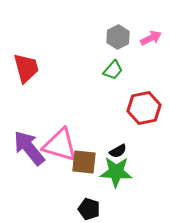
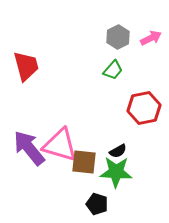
red trapezoid: moved 2 px up
black pentagon: moved 8 px right, 5 px up
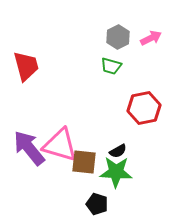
green trapezoid: moved 2 px left, 4 px up; rotated 65 degrees clockwise
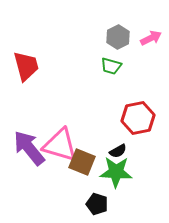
red hexagon: moved 6 px left, 10 px down
brown square: moved 2 px left; rotated 16 degrees clockwise
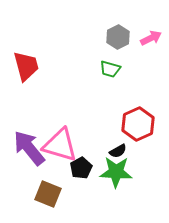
green trapezoid: moved 1 px left, 3 px down
red hexagon: moved 6 px down; rotated 12 degrees counterclockwise
brown square: moved 34 px left, 32 px down
black pentagon: moved 16 px left, 36 px up; rotated 25 degrees clockwise
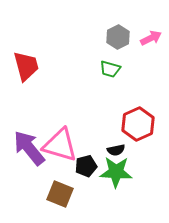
black semicircle: moved 2 px left, 1 px up; rotated 18 degrees clockwise
black pentagon: moved 5 px right, 2 px up; rotated 15 degrees clockwise
brown square: moved 12 px right
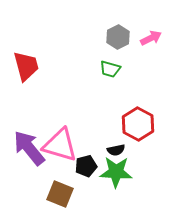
red hexagon: rotated 8 degrees counterclockwise
